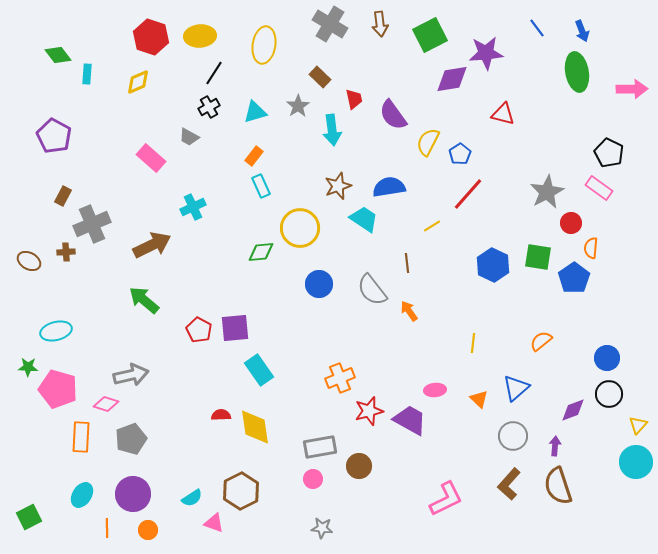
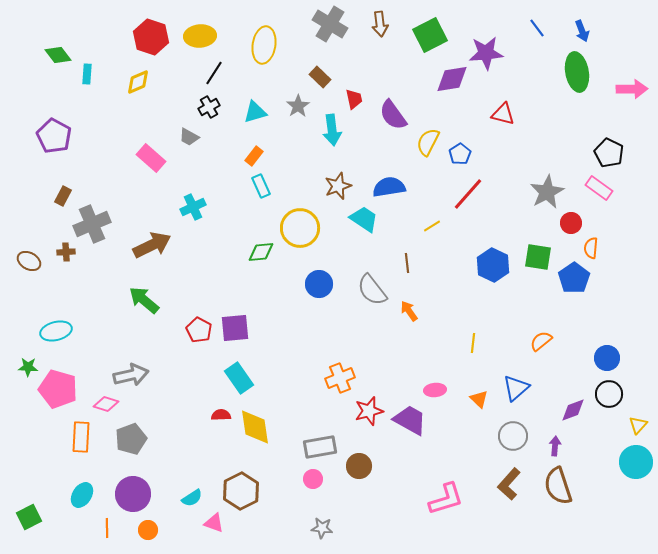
cyan rectangle at (259, 370): moved 20 px left, 8 px down
pink L-shape at (446, 499): rotated 9 degrees clockwise
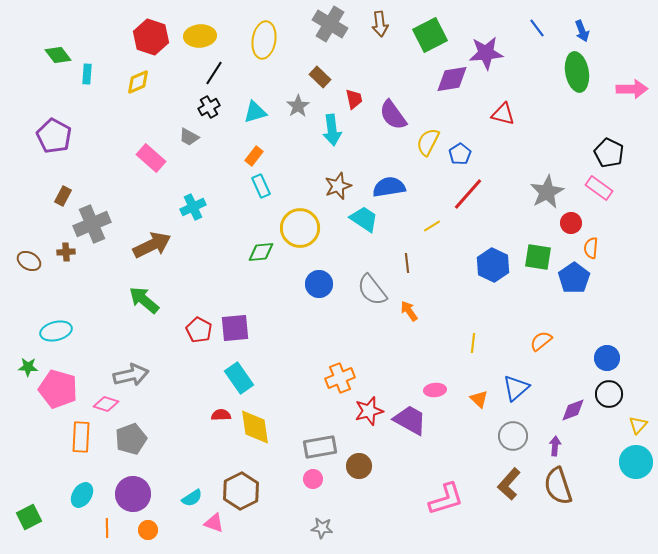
yellow ellipse at (264, 45): moved 5 px up
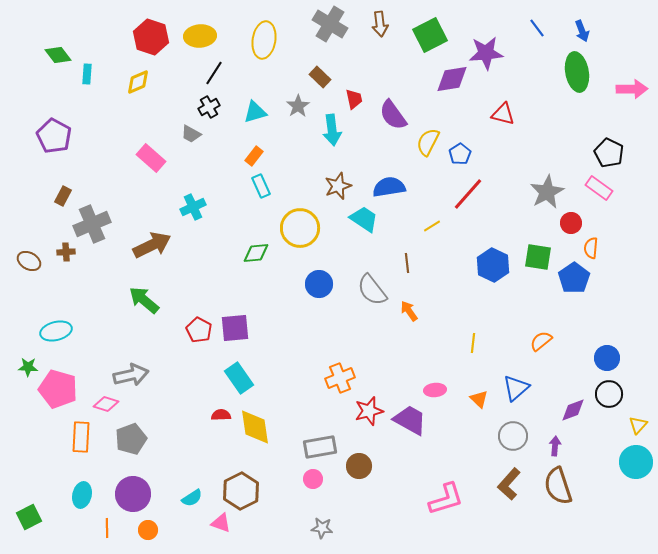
gray trapezoid at (189, 137): moved 2 px right, 3 px up
green diamond at (261, 252): moved 5 px left, 1 px down
cyan ellipse at (82, 495): rotated 20 degrees counterclockwise
pink triangle at (214, 523): moved 7 px right
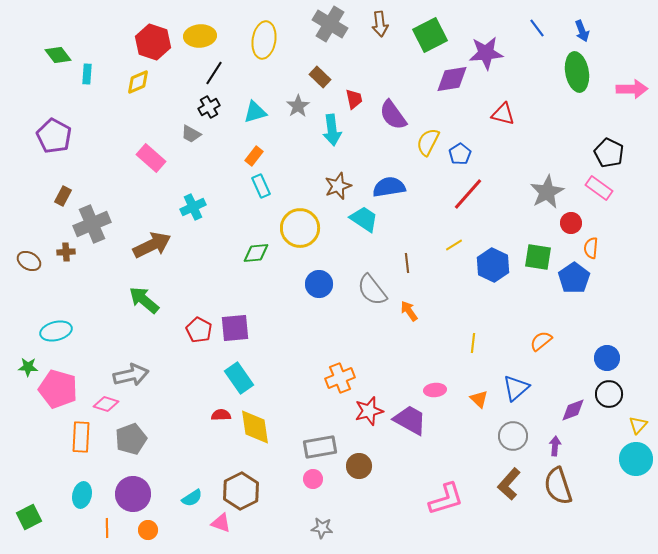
red hexagon at (151, 37): moved 2 px right, 5 px down
yellow line at (432, 226): moved 22 px right, 19 px down
cyan circle at (636, 462): moved 3 px up
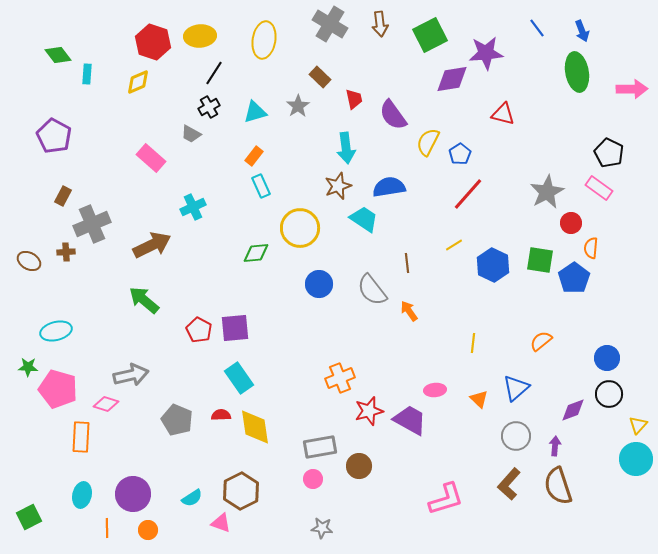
cyan arrow at (332, 130): moved 14 px right, 18 px down
green square at (538, 257): moved 2 px right, 3 px down
gray circle at (513, 436): moved 3 px right
gray pentagon at (131, 439): moved 46 px right, 19 px up; rotated 28 degrees counterclockwise
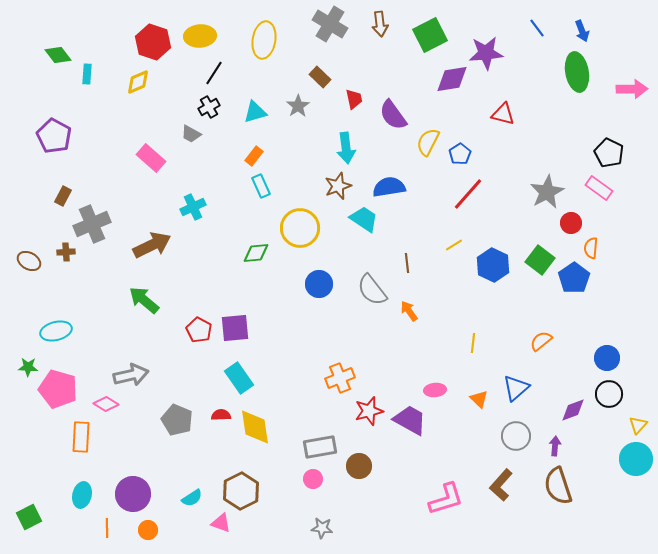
green square at (540, 260): rotated 28 degrees clockwise
pink diamond at (106, 404): rotated 15 degrees clockwise
brown L-shape at (509, 484): moved 8 px left, 1 px down
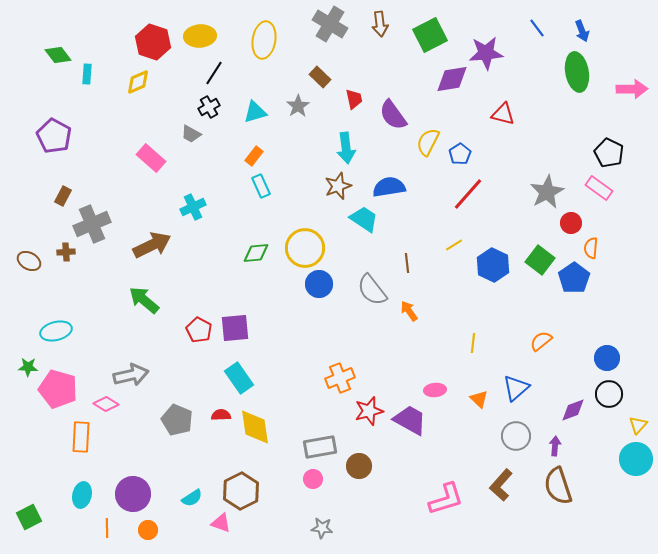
yellow circle at (300, 228): moved 5 px right, 20 px down
